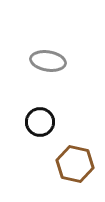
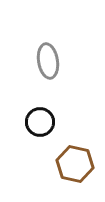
gray ellipse: rotated 72 degrees clockwise
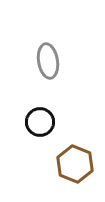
brown hexagon: rotated 9 degrees clockwise
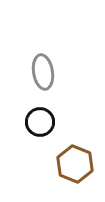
gray ellipse: moved 5 px left, 11 px down
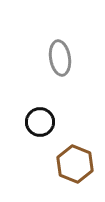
gray ellipse: moved 17 px right, 14 px up
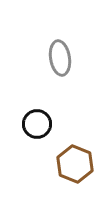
black circle: moved 3 px left, 2 px down
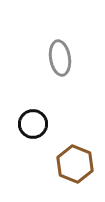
black circle: moved 4 px left
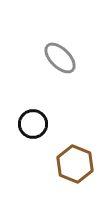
gray ellipse: rotated 36 degrees counterclockwise
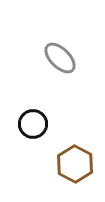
brown hexagon: rotated 6 degrees clockwise
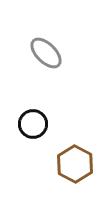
gray ellipse: moved 14 px left, 5 px up
